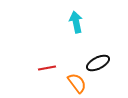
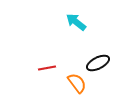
cyan arrow: rotated 40 degrees counterclockwise
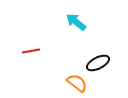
red line: moved 16 px left, 17 px up
orange semicircle: rotated 15 degrees counterclockwise
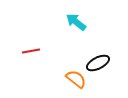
orange semicircle: moved 1 px left, 4 px up
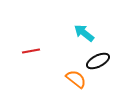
cyan arrow: moved 8 px right, 11 px down
black ellipse: moved 2 px up
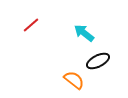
red line: moved 26 px up; rotated 30 degrees counterclockwise
orange semicircle: moved 2 px left, 1 px down
